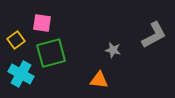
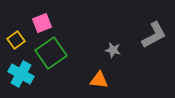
pink square: rotated 30 degrees counterclockwise
green square: rotated 20 degrees counterclockwise
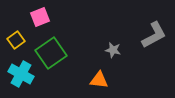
pink square: moved 2 px left, 6 px up
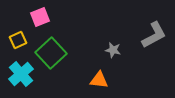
yellow square: moved 2 px right; rotated 12 degrees clockwise
green square: rotated 8 degrees counterclockwise
cyan cross: rotated 20 degrees clockwise
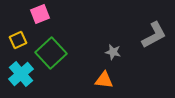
pink square: moved 3 px up
gray star: moved 2 px down
orange triangle: moved 5 px right
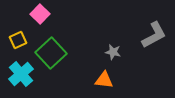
pink square: rotated 24 degrees counterclockwise
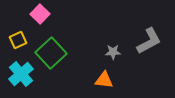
gray L-shape: moved 5 px left, 6 px down
gray star: rotated 14 degrees counterclockwise
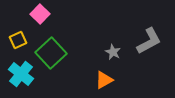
gray star: rotated 28 degrees clockwise
cyan cross: rotated 10 degrees counterclockwise
orange triangle: rotated 36 degrees counterclockwise
